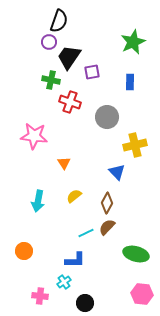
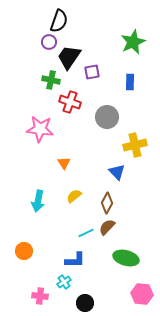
pink star: moved 6 px right, 7 px up
green ellipse: moved 10 px left, 4 px down
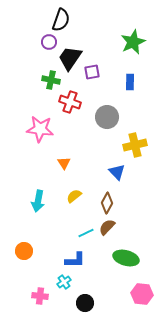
black semicircle: moved 2 px right, 1 px up
black trapezoid: moved 1 px right, 1 px down
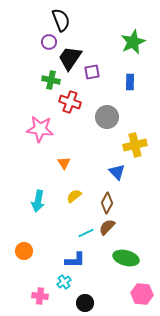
black semicircle: rotated 40 degrees counterclockwise
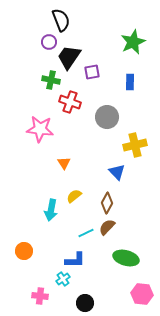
black trapezoid: moved 1 px left, 1 px up
cyan arrow: moved 13 px right, 9 px down
cyan cross: moved 1 px left, 3 px up
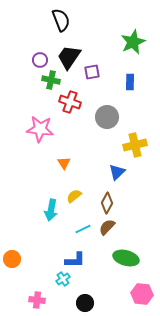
purple circle: moved 9 px left, 18 px down
blue triangle: rotated 30 degrees clockwise
cyan line: moved 3 px left, 4 px up
orange circle: moved 12 px left, 8 px down
pink cross: moved 3 px left, 4 px down
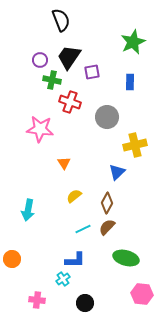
green cross: moved 1 px right
cyan arrow: moved 23 px left
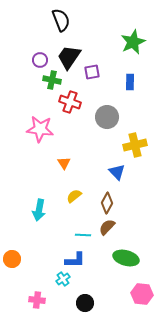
blue triangle: rotated 30 degrees counterclockwise
cyan arrow: moved 11 px right
cyan line: moved 6 px down; rotated 28 degrees clockwise
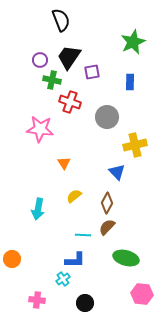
cyan arrow: moved 1 px left, 1 px up
